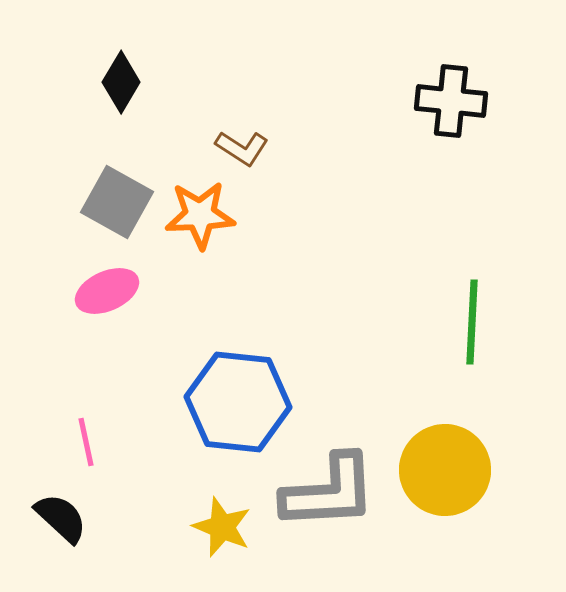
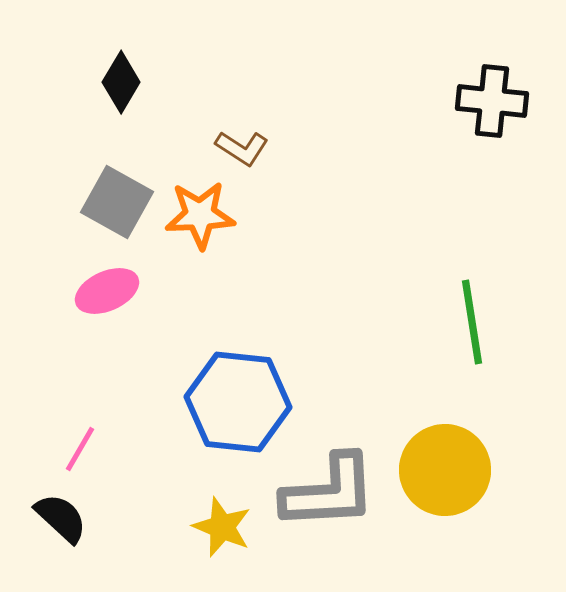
black cross: moved 41 px right
green line: rotated 12 degrees counterclockwise
pink line: moved 6 px left, 7 px down; rotated 42 degrees clockwise
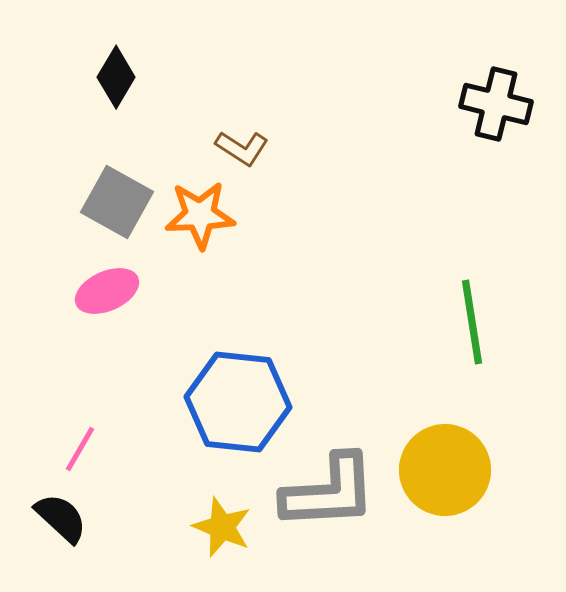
black diamond: moved 5 px left, 5 px up
black cross: moved 4 px right, 3 px down; rotated 8 degrees clockwise
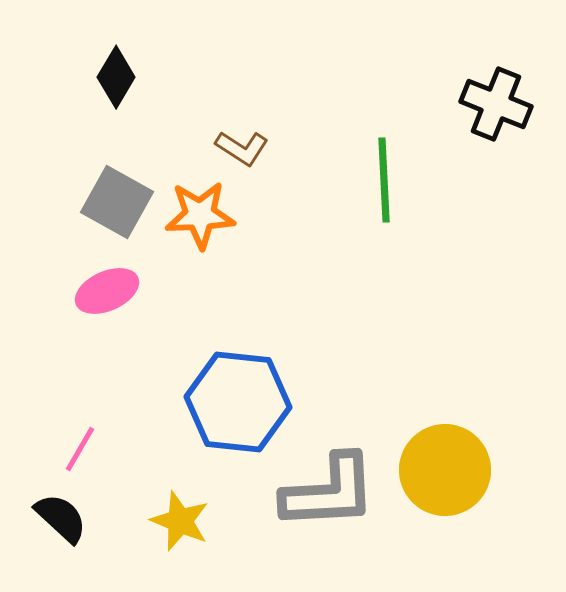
black cross: rotated 8 degrees clockwise
green line: moved 88 px left, 142 px up; rotated 6 degrees clockwise
yellow star: moved 42 px left, 6 px up
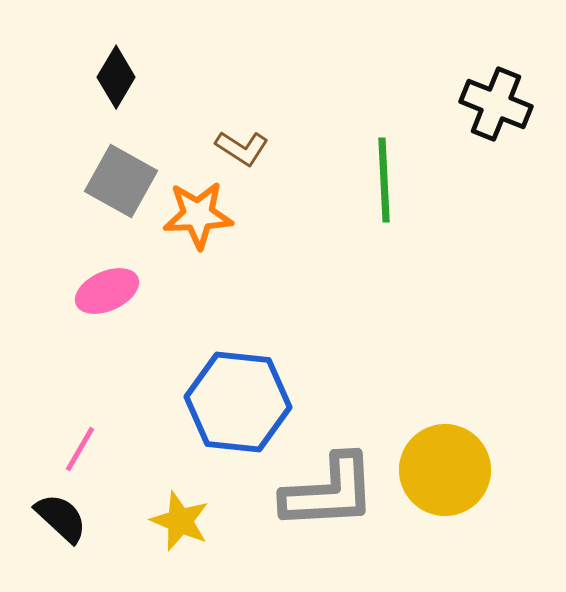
gray square: moved 4 px right, 21 px up
orange star: moved 2 px left
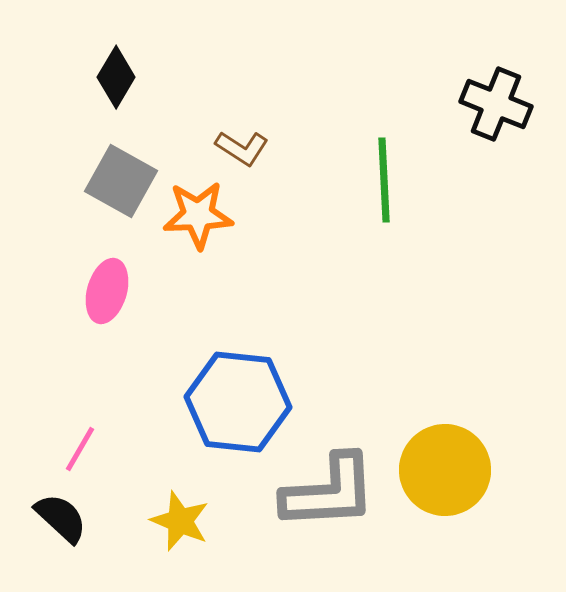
pink ellipse: rotated 50 degrees counterclockwise
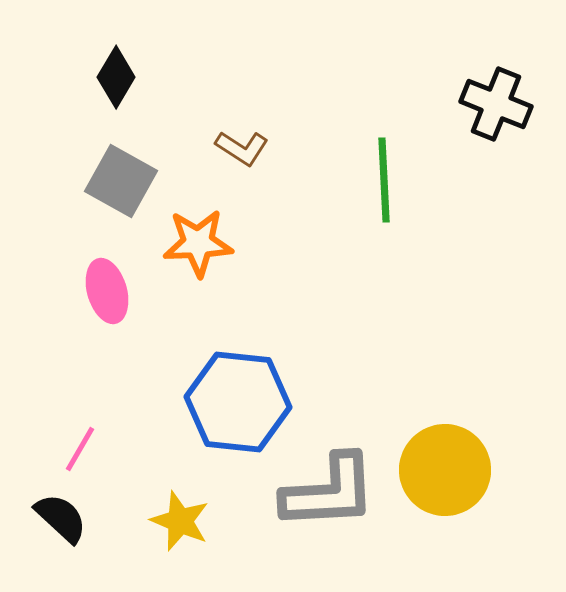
orange star: moved 28 px down
pink ellipse: rotated 32 degrees counterclockwise
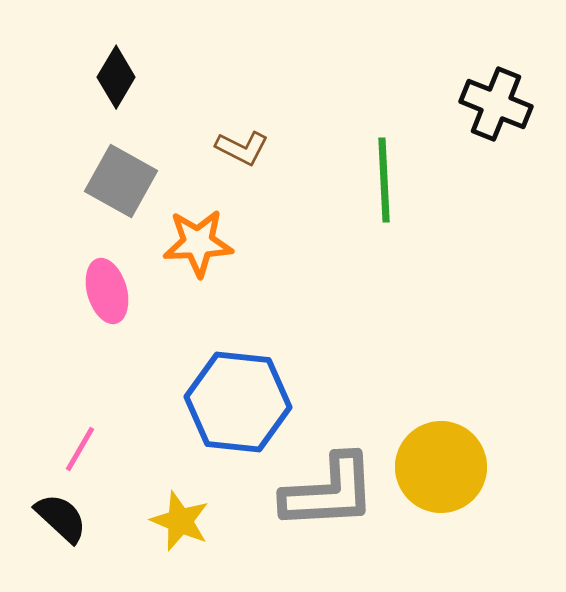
brown L-shape: rotated 6 degrees counterclockwise
yellow circle: moved 4 px left, 3 px up
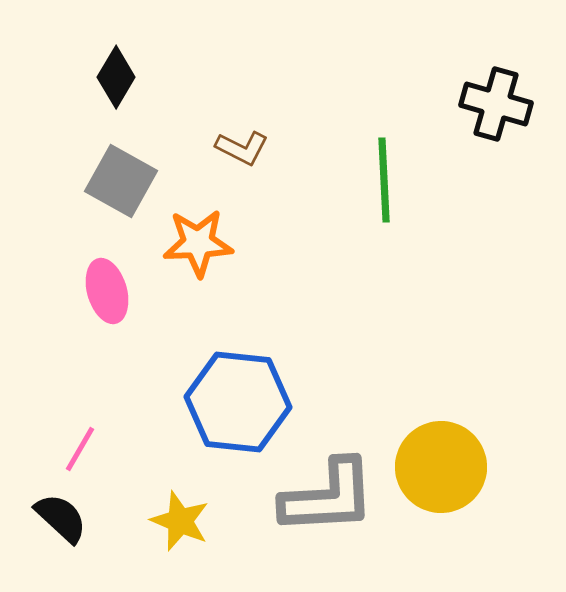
black cross: rotated 6 degrees counterclockwise
gray L-shape: moved 1 px left, 5 px down
